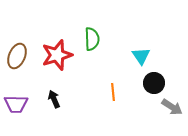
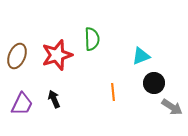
cyan triangle: rotated 42 degrees clockwise
purple trapezoid: moved 6 px right; rotated 65 degrees counterclockwise
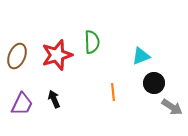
green semicircle: moved 3 px down
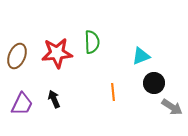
red star: moved 2 px up; rotated 12 degrees clockwise
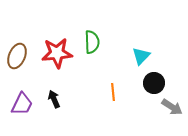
cyan triangle: rotated 24 degrees counterclockwise
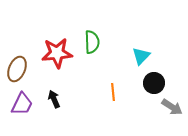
brown ellipse: moved 13 px down
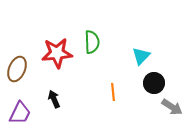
purple trapezoid: moved 2 px left, 9 px down
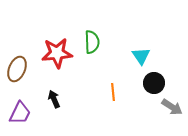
cyan triangle: rotated 18 degrees counterclockwise
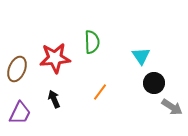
red star: moved 2 px left, 5 px down
orange line: moved 13 px left; rotated 42 degrees clockwise
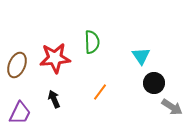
brown ellipse: moved 4 px up
